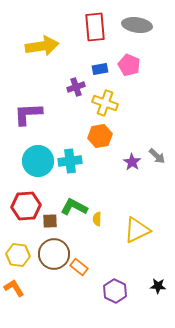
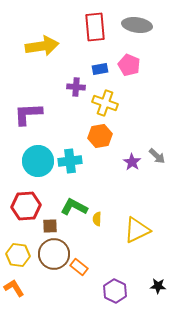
purple cross: rotated 24 degrees clockwise
brown square: moved 5 px down
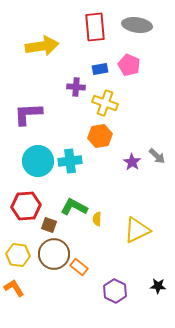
brown square: moved 1 px left, 1 px up; rotated 21 degrees clockwise
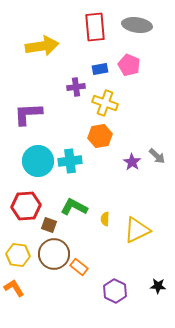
purple cross: rotated 12 degrees counterclockwise
yellow semicircle: moved 8 px right
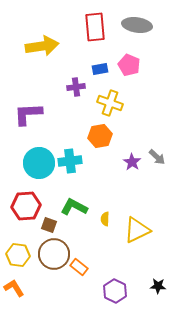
yellow cross: moved 5 px right
gray arrow: moved 1 px down
cyan circle: moved 1 px right, 2 px down
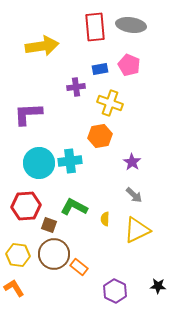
gray ellipse: moved 6 px left
gray arrow: moved 23 px left, 38 px down
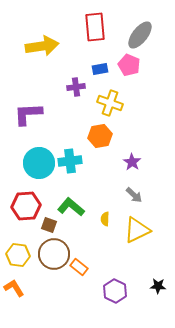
gray ellipse: moved 9 px right, 10 px down; rotated 60 degrees counterclockwise
green L-shape: moved 3 px left; rotated 12 degrees clockwise
